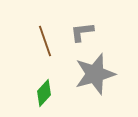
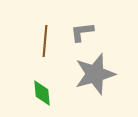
brown line: rotated 24 degrees clockwise
green diamond: moved 2 px left; rotated 48 degrees counterclockwise
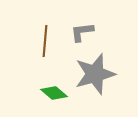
green diamond: moved 12 px right; rotated 44 degrees counterclockwise
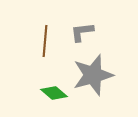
gray star: moved 2 px left, 1 px down
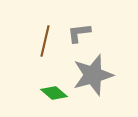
gray L-shape: moved 3 px left, 1 px down
brown line: rotated 8 degrees clockwise
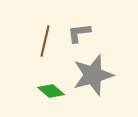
green diamond: moved 3 px left, 2 px up
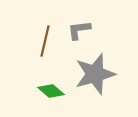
gray L-shape: moved 3 px up
gray star: moved 2 px right, 1 px up
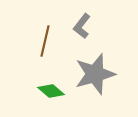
gray L-shape: moved 3 px right, 4 px up; rotated 45 degrees counterclockwise
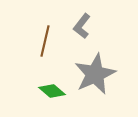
gray star: rotated 9 degrees counterclockwise
green diamond: moved 1 px right
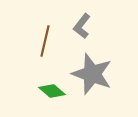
gray star: moved 3 px left; rotated 27 degrees counterclockwise
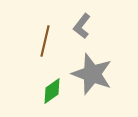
green diamond: rotated 76 degrees counterclockwise
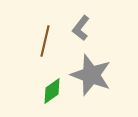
gray L-shape: moved 1 px left, 2 px down
gray star: moved 1 px left, 1 px down
